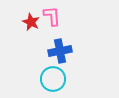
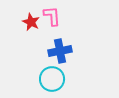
cyan circle: moved 1 px left
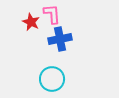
pink L-shape: moved 2 px up
blue cross: moved 12 px up
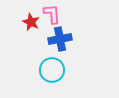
cyan circle: moved 9 px up
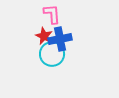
red star: moved 13 px right, 14 px down
cyan circle: moved 16 px up
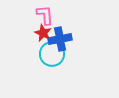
pink L-shape: moved 7 px left, 1 px down
red star: moved 1 px left, 3 px up
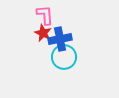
cyan circle: moved 12 px right, 3 px down
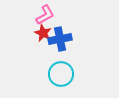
pink L-shape: rotated 65 degrees clockwise
cyan circle: moved 3 px left, 17 px down
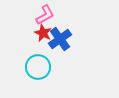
blue cross: rotated 25 degrees counterclockwise
cyan circle: moved 23 px left, 7 px up
